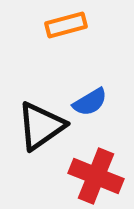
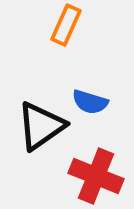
orange rectangle: rotated 51 degrees counterclockwise
blue semicircle: rotated 48 degrees clockwise
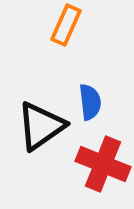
blue semicircle: rotated 114 degrees counterclockwise
red cross: moved 7 px right, 12 px up
